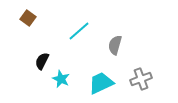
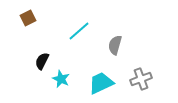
brown square: rotated 28 degrees clockwise
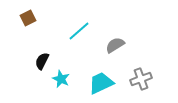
gray semicircle: rotated 42 degrees clockwise
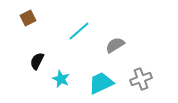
black semicircle: moved 5 px left
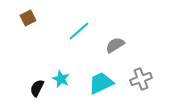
black semicircle: moved 27 px down
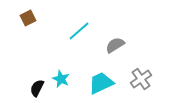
gray cross: rotated 15 degrees counterclockwise
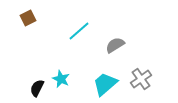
cyan trapezoid: moved 4 px right, 1 px down; rotated 16 degrees counterclockwise
